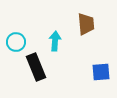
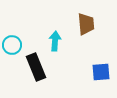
cyan circle: moved 4 px left, 3 px down
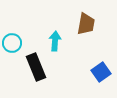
brown trapezoid: rotated 15 degrees clockwise
cyan circle: moved 2 px up
blue square: rotated 30 degrees counterclockwise
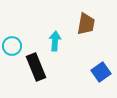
cyan circle: moved 3 px down
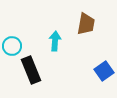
black rectangle: moved 5 px left, 3 px down
blue square: moved 3 px right, 1 px up
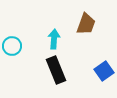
brown trapezoid: rotated 10 degrees clockwise
cyan arrow: moved 1 px left, 2 px up
black rectangle: moved 25 px right
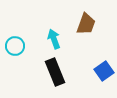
cyan arrow: rotated 24 degrees counterclockwise
cyan circle: moved 3 px right
black rectangle: moved 1 px left, 2 px down
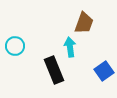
brown trapezoid: moved 2 px left, 1 px up
cyan arrow: moved 16 px right, 8 px down; rotated 12 degrees clockwise
black rectangle: moved 1 px left, 2 px up
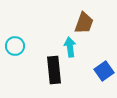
black rectangle: rotated 16 degrees clockwise
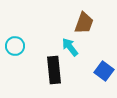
cyan arrow: rotated 30 degrees counterclockwise
blue square: rotated 18 degrees counterclockwise
